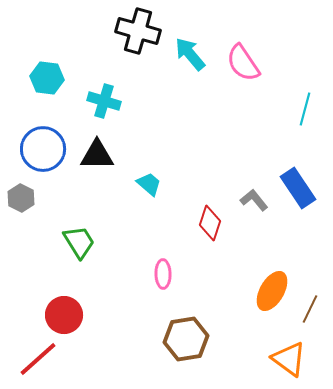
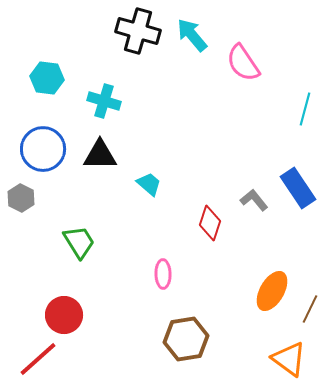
cyan arrow: moved 2 px right, 19 px up
black triangle: moved 3 px right
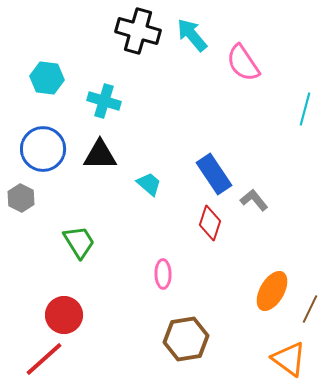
blue rectangle: moved 84 px left, 14 px up
red line: moved 6 px right
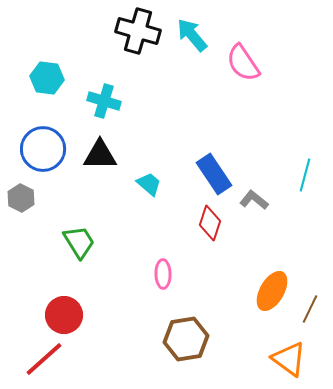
cyan line: moved 66 px down
gray L-shape: rotated 12 degrees counterclockwise
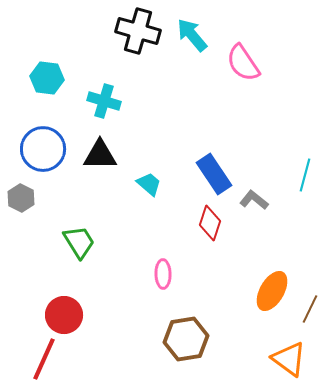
red line: rotated 24 degrees counterclockwise
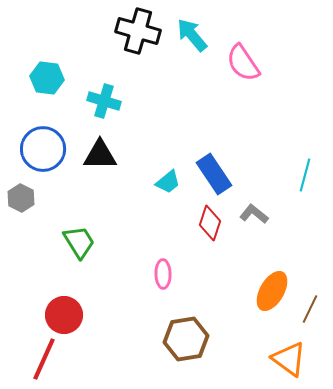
cyan trapezoid: moved 19 px right, 2 px up; rotated 100 degrees clockwise
gray L-shape: moved 14 px down
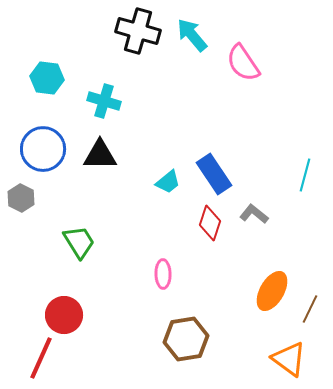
red line: moved 3 px left, 1 px up
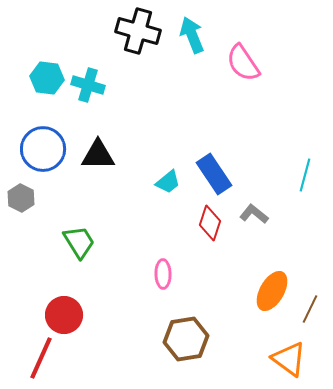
cyan arrow: rotated 18 degrees clockwise
cyan cross: moved 16 px left, 16 px up
black triangle: moved 2 px left
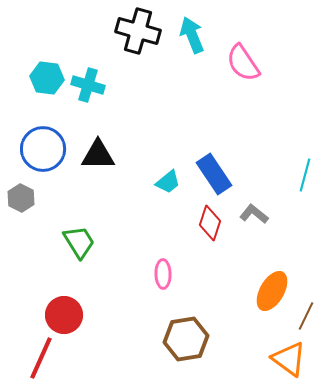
brown line: moved 4 px left, 7 px down
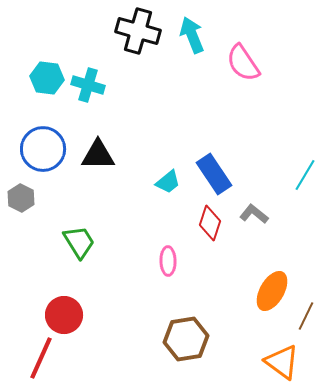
cyan line: rotated 16 degrees clockwise
pink ellipse: moved 5 px right, 13 px up
orange triangle: moved 7 px left, 3 px down
